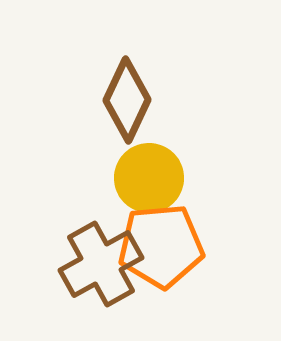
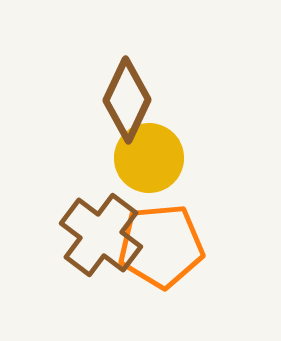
yellow circle: moved 20 px up
brown cross: moved 29 px up; rotated 24 degrees counterclockwise
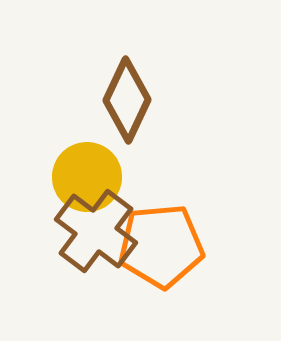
yellow circle: moved 62 px left, 19 px down
brown cross: moved 5 px left, 4 px up
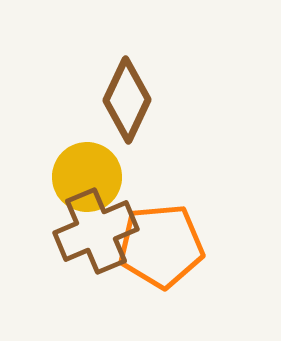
brown cross: rotated 30 degrees clockwise
